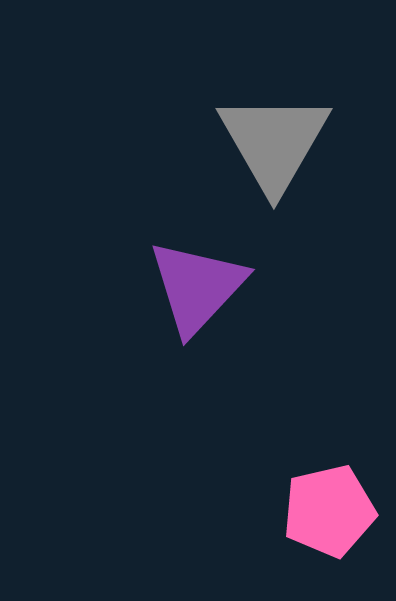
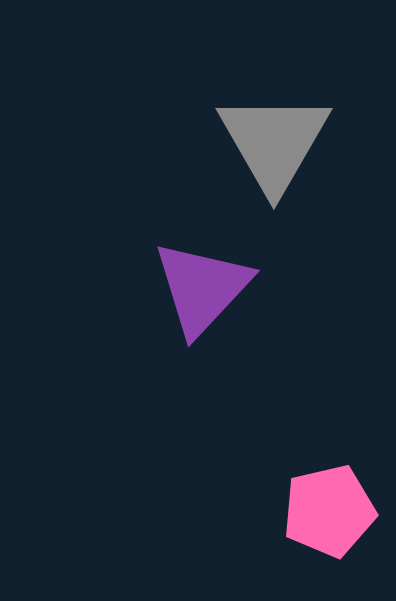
purple triangle: moved 5 px right, 1 px down
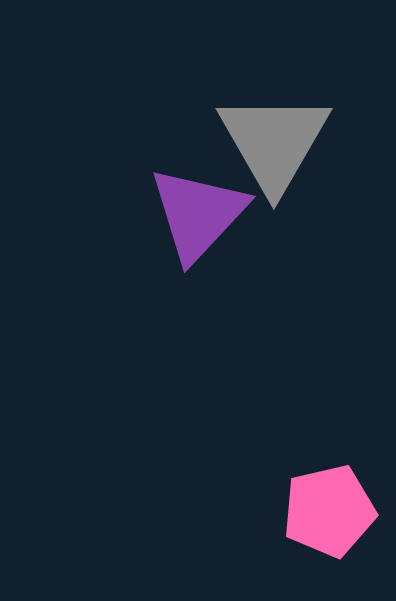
purple triangle: moved 4 px left, 74 px up
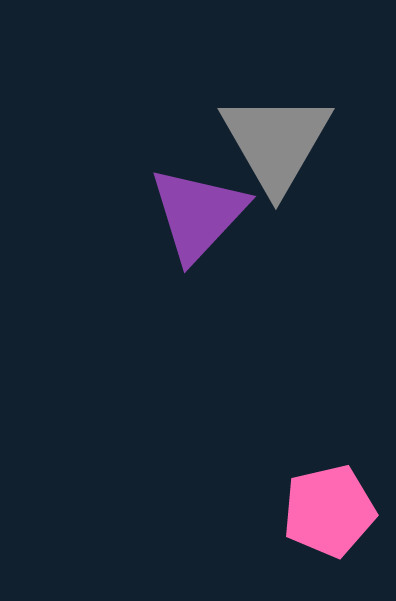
gray triangle: moved 2 px right
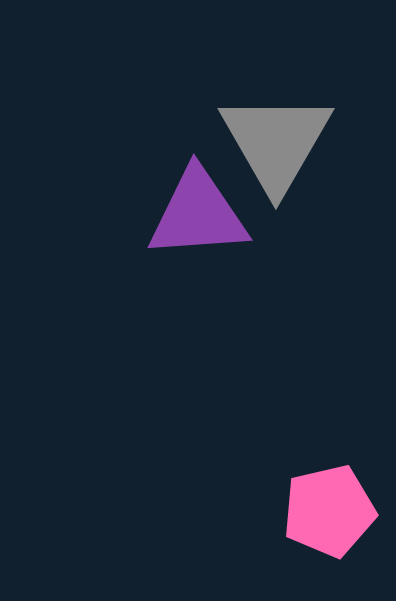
purple triangle: rotated 43 degrees clockwise
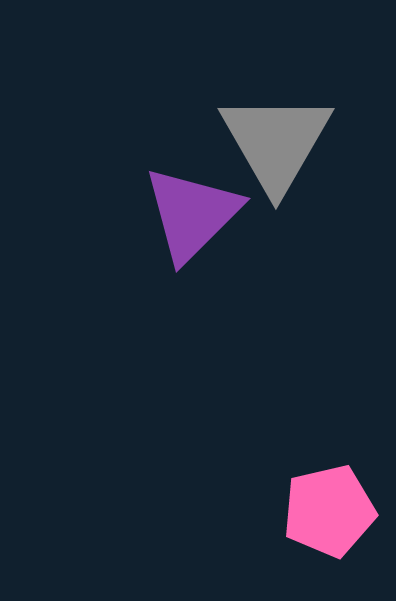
purple triangle: moved 6 px left; rotated 41 degrees counterclockwise
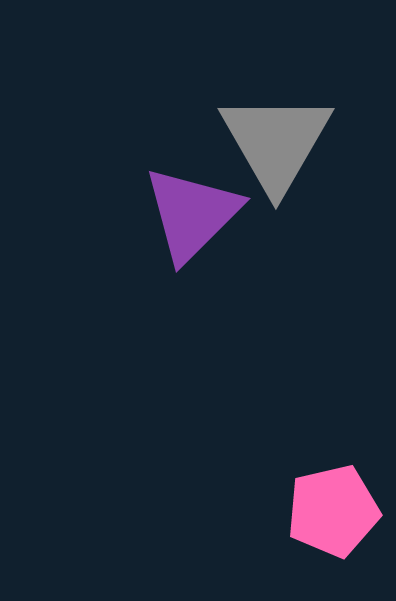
pink pentagon: moved 4 px right
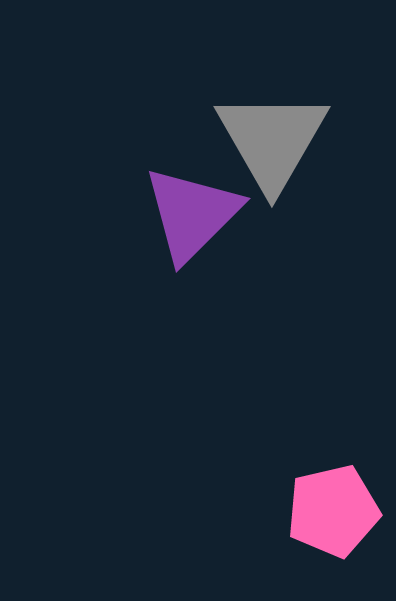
gray triangle: moved 4 px left, 2 px up
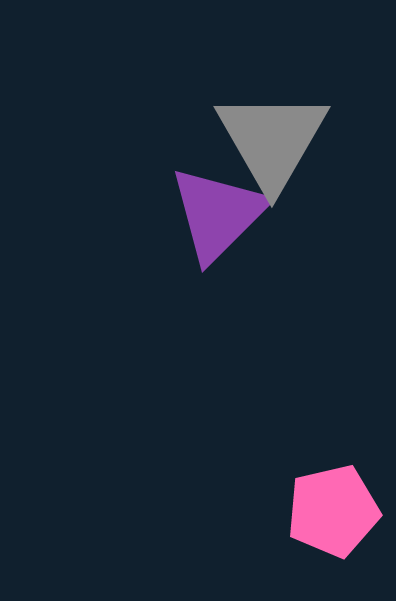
purple triangle: moved 26 px right
